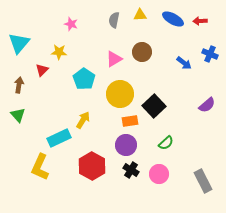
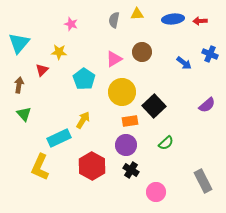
yellow triangle: moved 3 px left, 1 px up
blue ellipse: rotated 35 degrees counterclockwise
yellow circle: moved 2 px right, 2 px up
green triangle: moved 6 px right, 1 px up
pink circle: moved 3 px left, 18 px down
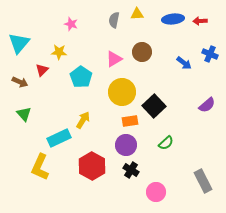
cyan pentagon: moved 3 px left, 2 px up
brown arrow: moved 1 px right, 3 px up; rotated 105 degrees clockwise
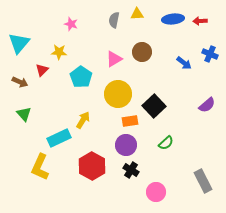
yellow circle: moved 4 px left, 2 px down
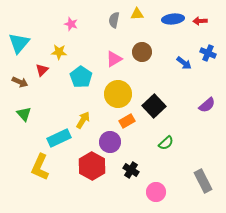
blue cross: moved 2 px left, 1 px up
orange rectangle: moved 3 px left; rotated 21 degrees counterclockwise
purple circle: moved 16 px left, 3 px up
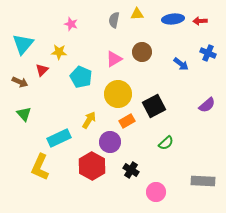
cyan triangle: moved 4 px right, 1 px down
blue arrow: moved 3 px left, 1 px down
cyan pentagon: rotated 10 degrees counterclockwise
black square: rotated 15 degrees clockwise
yellow arrow: moved 6 px right
gray rectangle: rotated 60 degrees counterclockwise
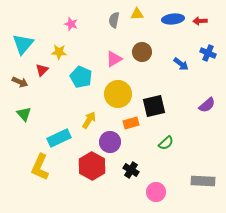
black square: rotated 15 degrees clockwise
orange rectangle: moved 4 px right, 2 px down; rotated 14 degrees clockwise
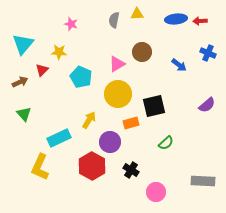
blue ellipse: moved 3 px right
pink triangle: moved 3 px right, 5 px down
blue arrow: moved 2 px left, 1 px down
brown arrow: rotated 49 degrees counterclockwise
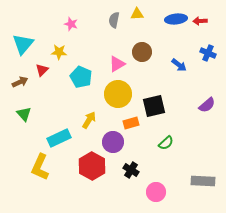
purple circle: moved 3 px right
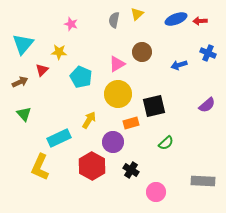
yellow triangle: rotated 40 degrees counterclockwise
blue ellipse: rotated 15 degrees counterclockwise
blue arrow: rotated 126 degrees clockwise
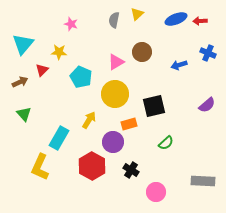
pink triangle: moved 1 px left, 2 px up
yellow circle: moved 3 px left
orange rectangle: moved 2 px left, 1 px down
cyan rectangle: rotated 35 degrees counterclockwise
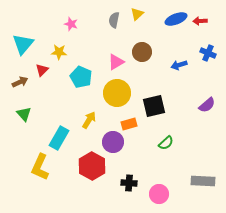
yellow circle: moved 2 px right, 1 px up
black cross: moved 2 px left, 13 px down; rotated 28 degrees counterclockwise
pink circle: moved 3 px right, 2 px down
